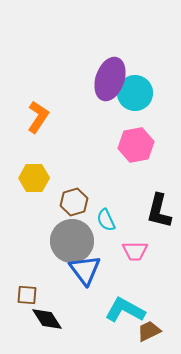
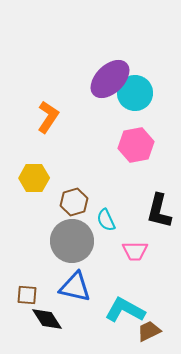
purple ellipse: rotated 27 degrees clockwise
orange L-shape: moved 10 px right
blue triangle: moved 10 px left, 17 px down; rotated 40 degrees counterclockwise
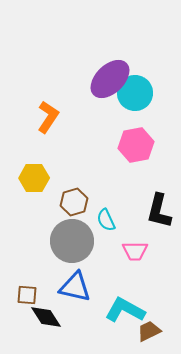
black diamond: moved 1 px left, 2 px up
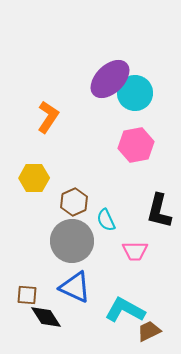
brown hexagon: rotated 8 degrees counterclockwise
blue triangle: rotated 12 degrees clockwise
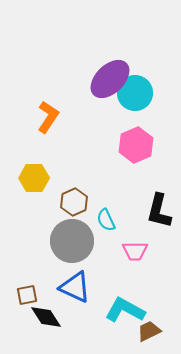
pink hexagon: rotated 12 degrees counterclockwise
brown square: rotated 15 degrees counterclockwise
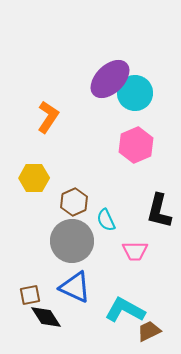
brown square: moved 3 px right
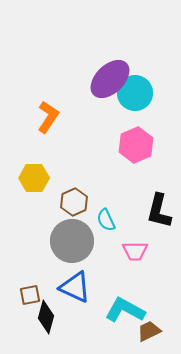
black diamond: rotated 48 degrees clockwise
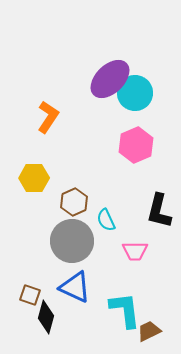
brown square: rotated 30 degrees clockwise
cyan L-shape: rotated 54 degrees clockwise
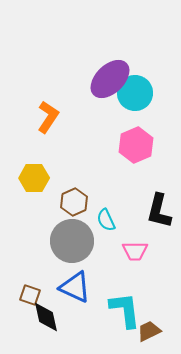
black diamond: rotated 28 degrees counterclockwise
